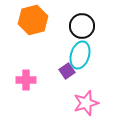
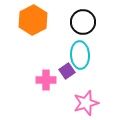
orange hexagon: rotated 12 degrees counterclockwise
black circle: moved 1 px right, 4 px up
cyan ellipse: rotated 20 degrees counterclockwise
pink cross: moved 20 px right
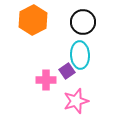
pink star: moved 10 px left, 2 px up
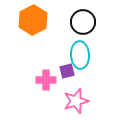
purple square: rotated 21 degrees clockwise
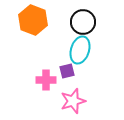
orange hexagon: rotated 12 degrees counterclockwise
cyan ellipse: moved 5 px up; rotated 20 degrees clockwise
pink star: moved 3 px left
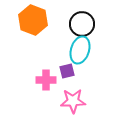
black circle: moved 1 px left, 2 px down
pink star: rotated 15 degrees clockwise
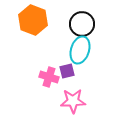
pink cross: moved 3 px right, 3 px up; rotated 18 degrees clockwise
